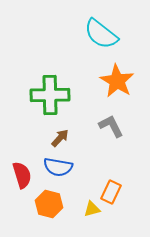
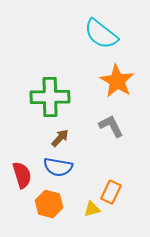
green cross: moved 2 px down
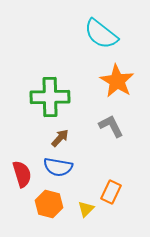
red semicircle: moved 1 px up
yellow triangle: moved 6 px left; rotated 30 degrees counterclockwise
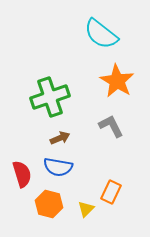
green cross: rotated 18 degrees counterclockwise
brown arrow: rotated 24 degrees clockwise
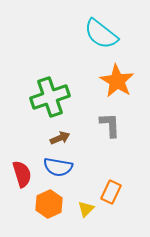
gray L-shape: moved 1 px left, 1 px up; rotated 24 degrees clockwise
orange hexagon: rotated 20 degrees clockwise
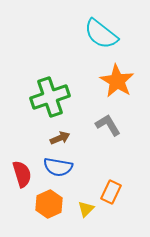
gray L-shape: moved 2 px left; rotated 28 degrees counterclockwise
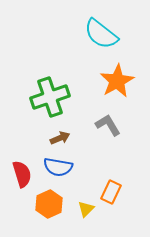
orange star: rotated 12 degrees clockwise
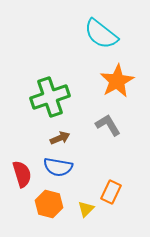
orange hexagon: rotated 20 degrees counterclockwise
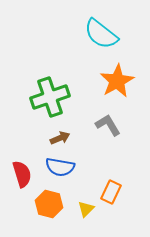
blue semicircle: moved 2 px right
